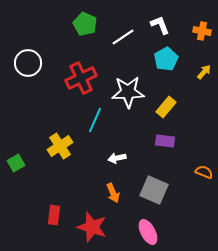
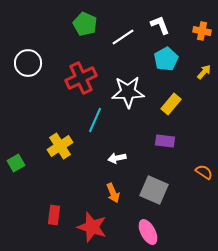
yellow rectangle: moved 5 px right, 3 px up
orange semicircle: rotated 12 degrees clockwise
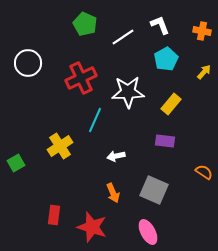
white arrow: moved 1 px left, 2 px up
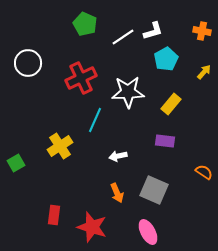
white L-shape: moved 7 px left, 6 px down; rotated 95 degrees clockwise
white arrow: moved 2 px right
orange arrow: moved 4 px right
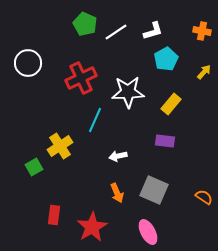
white line: moved 7 px left, 5 px up
green square: moved 18 px right, 4 px down
orange semicircle: moved 25 px down
red star: rotated 24 degrees clockwise
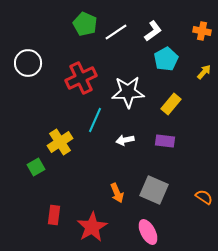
white L-shape: rotated 20 degrees counterclockwise
yellow cross: moved 4 px up
white arrow: moved 7 px right, 16 px up
green square: moved 2 px right
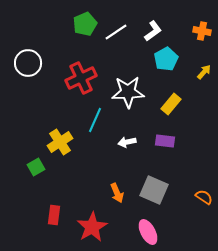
green pentagon: rotated 25 degrees clockwise
white arrow: moved 2 px right, 2 px down
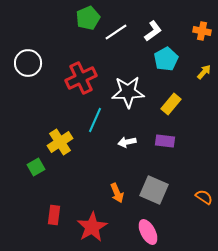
green pentagon: moved 3 px right, 6 px up
